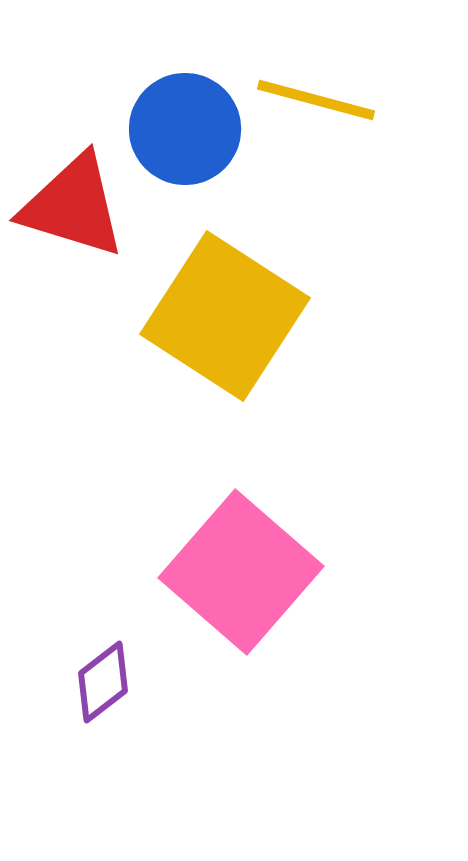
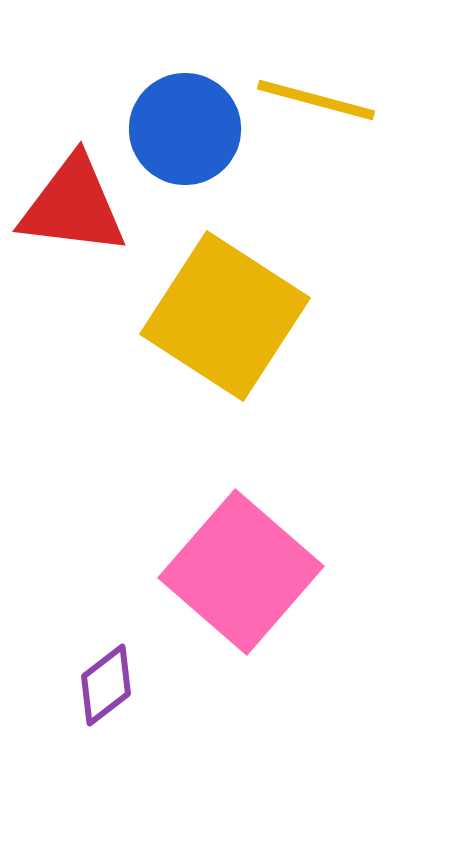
red triangle: rotated 10 degrees counterclockwise
purple diamond: moved 3 px right, 3 px down
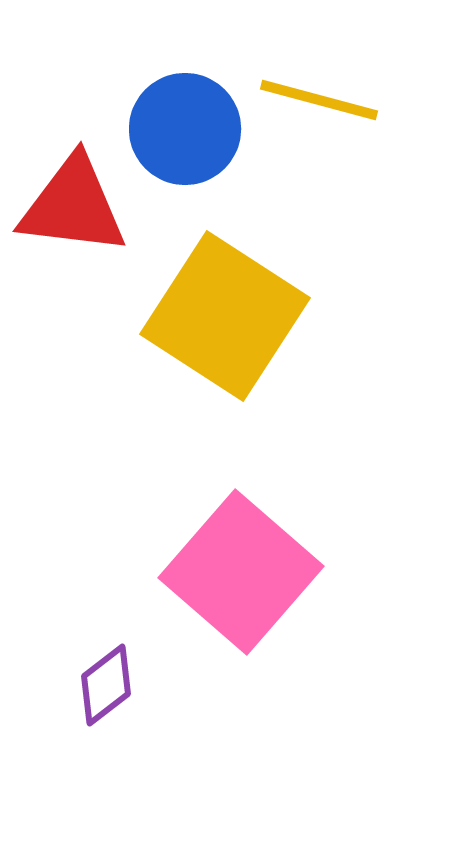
yellow line: moved 3 px right
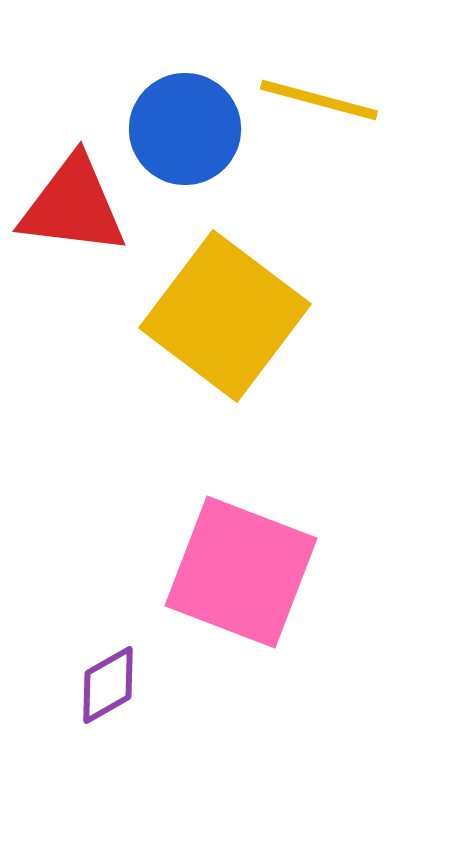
yellow square: rotated 4 degrees clockwise
pink square: rotated 20 degrees counterclockwise
purple diamond: moved 2 px right; rotated 8 degrees clockwise
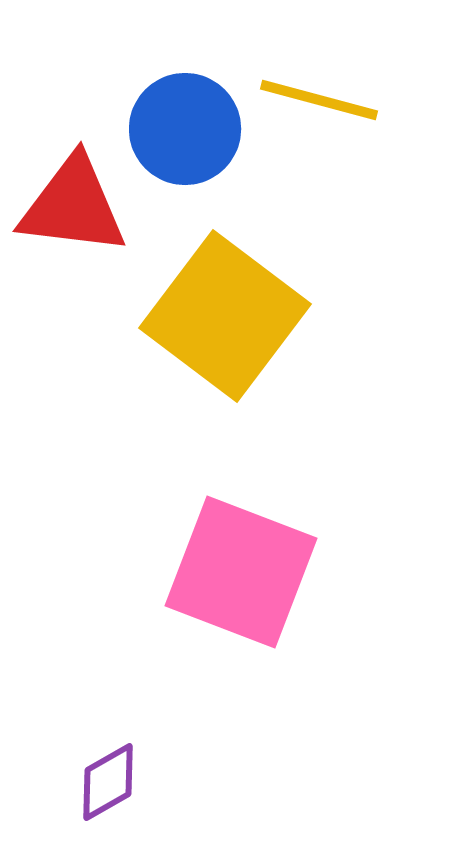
purple diamond: moved 97 px down
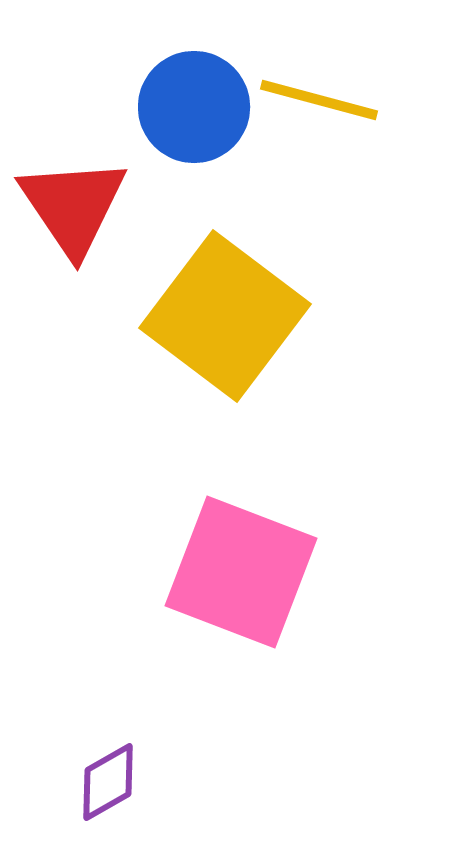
blue circle: moved 9 px right, 22 px up
red triangle: rotated 49 degrees clockwise
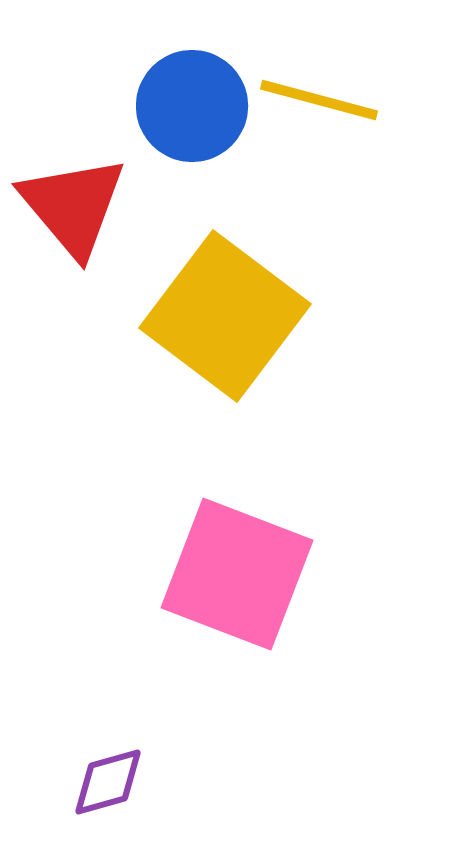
blue circle: moved 2 px left, 1 px up
red triangle: rotated 6 degrees counterclockwise
pink square: moved 4 px left, 2 px down
purple diamond: rotated 14 degrees clockwise
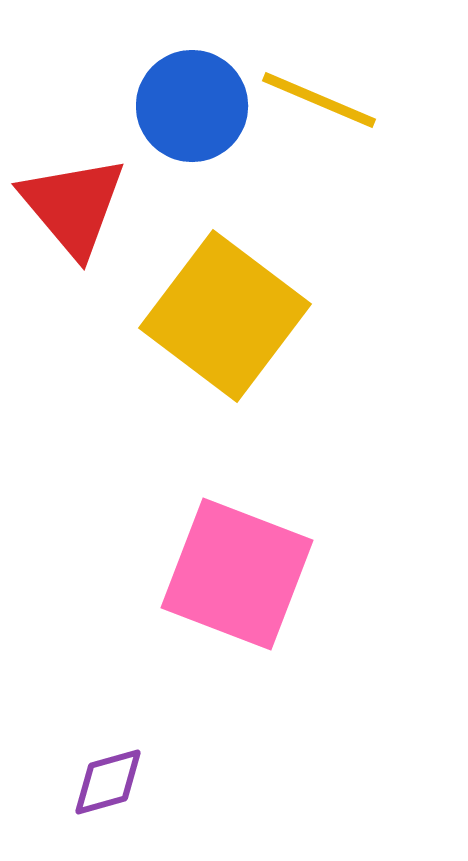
yellow line: rotated 8 degrees clockwise
